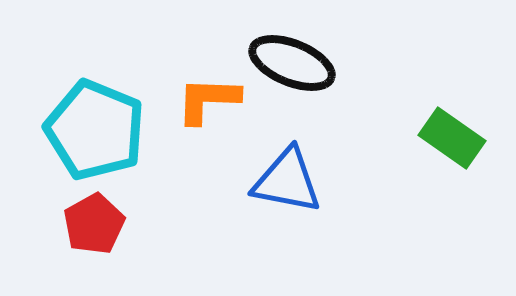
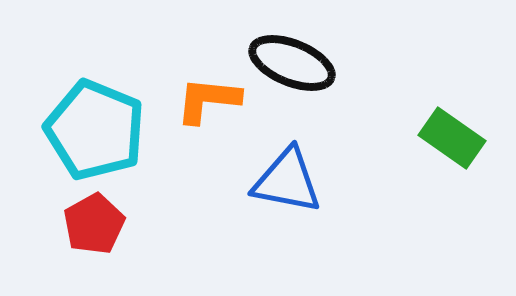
orange L-shape: rotated 4 degrees clockwise
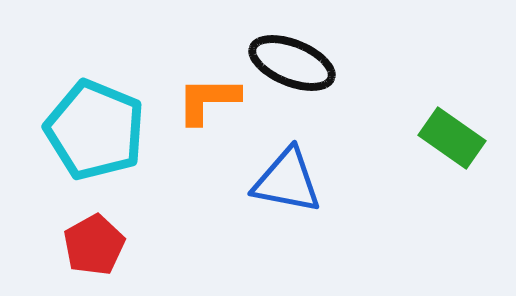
orange L-shape: rotated 6 degrees counterclockwise
red pentagon: moved 21 px down
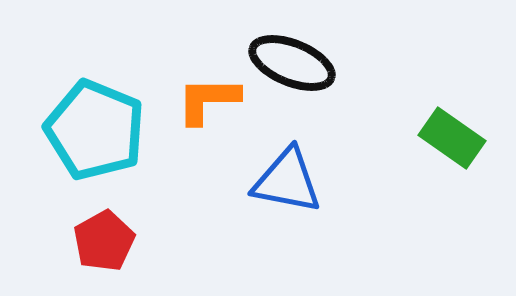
red pentagon: moved 10 px right, 4 px up
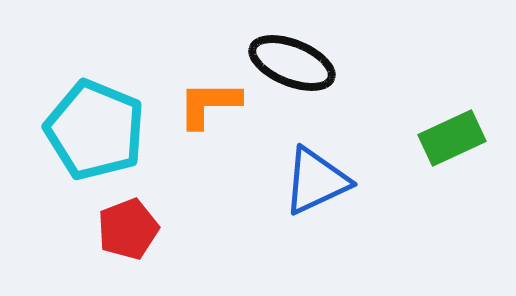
orange L-shape: moved 1 px right, 4 px down
green rectangle: rotated 60 degrees counterclockwise
blue triangle: moved 29 px right; rotated 36 degrees counterclockwise
red pentagon: moved 24 px right, 12 px up; rotated 8 degrees clockwise
